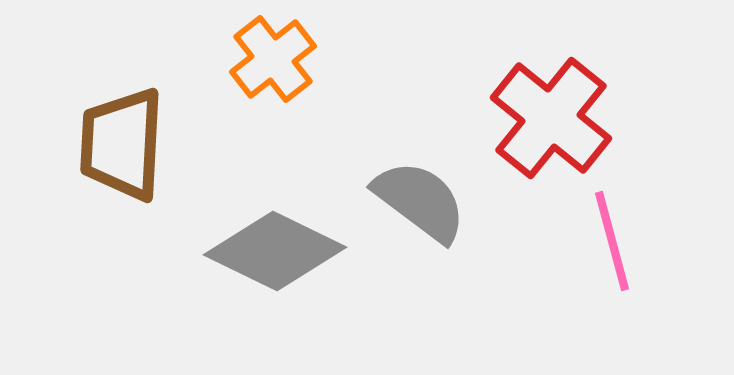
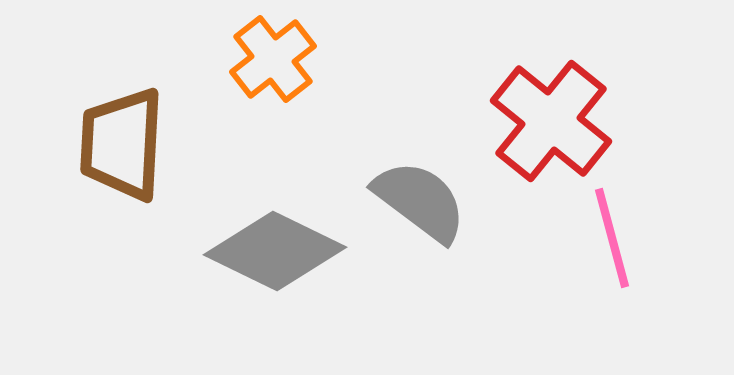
red cross: moved 3 px down
pink line: moved 3 px up
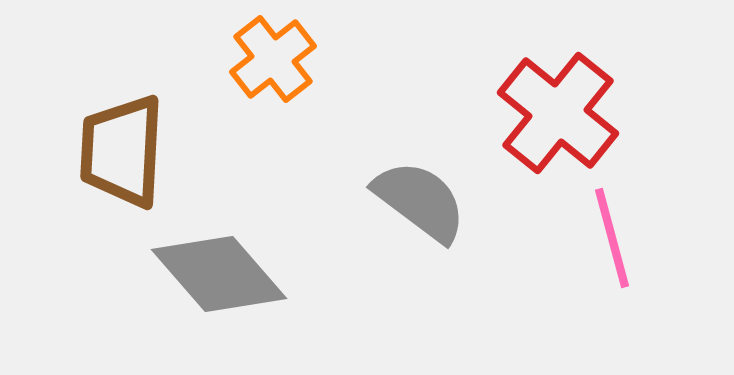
red cross: moved 7 px right, 8 px up
brown trapezoid: moved 7 px down
gray diamond: moved 56 px left, 23 px down; rotated 23 degrees clockwise
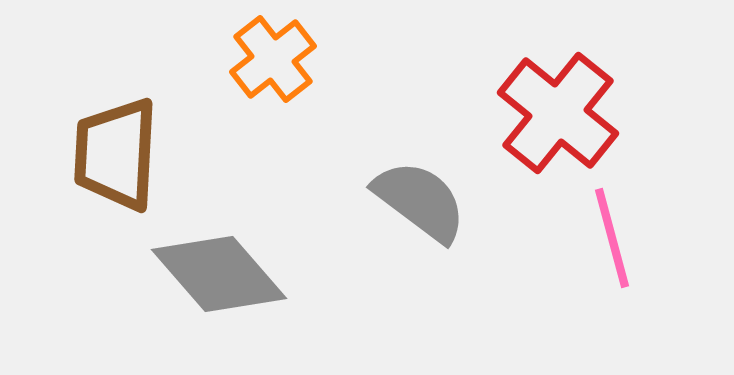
brown trapezoid: moved 6 px left, 3 px down
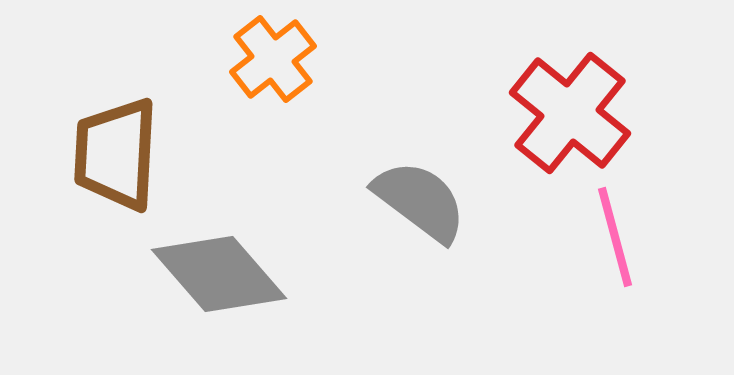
red cross: moved 12 px right
pink line: moved 3 px right, 1 px up
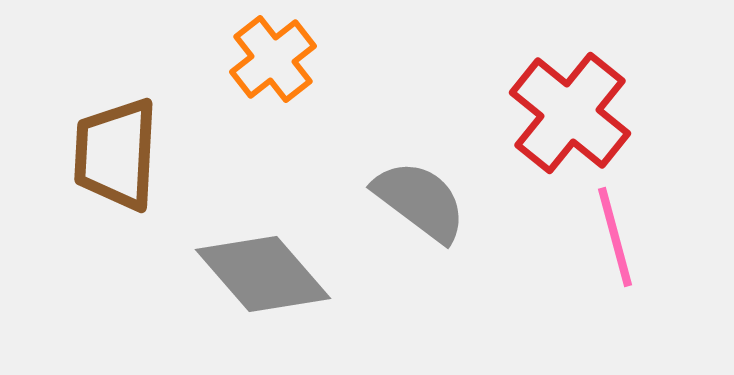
gray diamond: moved 44 px right
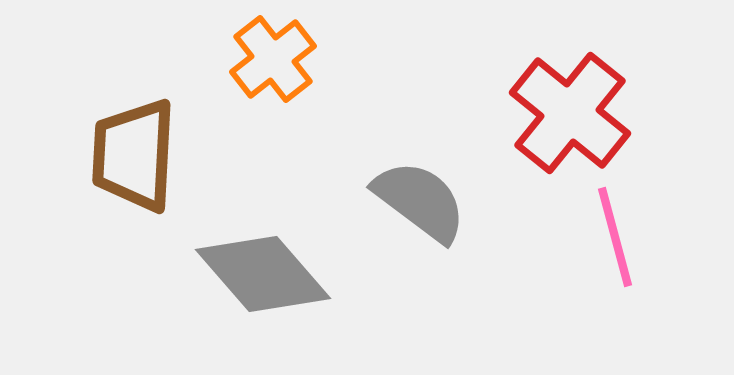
brown trapezoid: moved 18 px right, 1 px down
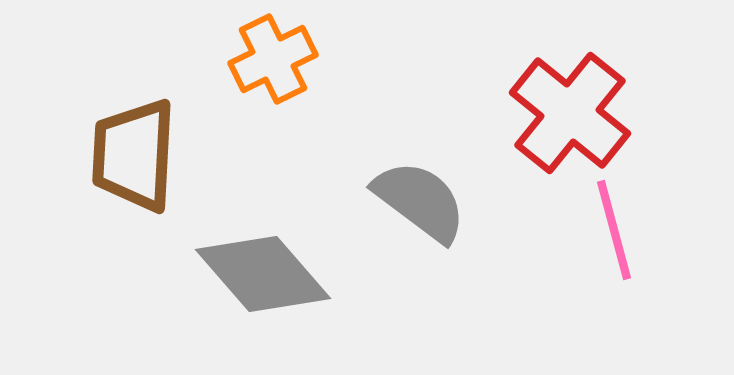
orange cross: rotated 12 degrees clockwise
pink line: moved 1 px left, 7 px up
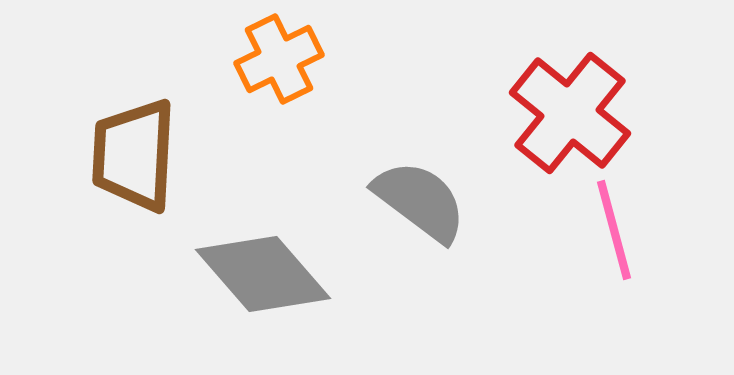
orange cross: moved 6 px right
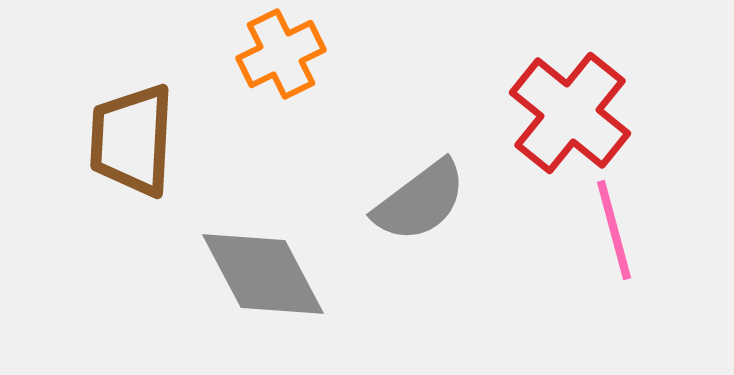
orange cross: moved 2 px right, 5 px up
brown trapezoid: moved 2 px left, 15 px up
gray semicircle: rotated 106 degrees clockwise
gray diamond: rotated 13 degrees clockwise
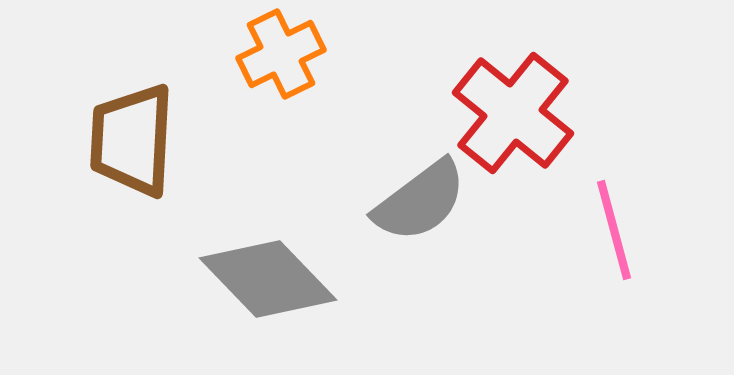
red cross: moved 57 px left
gray diamond: moved 5 px right, 5 px down; rotated 16 degrees counterclockwise
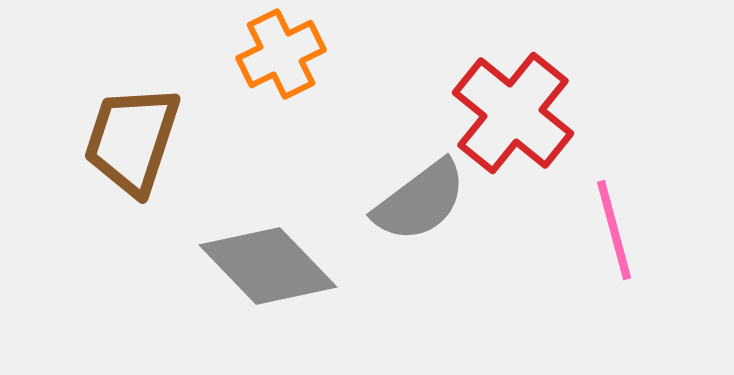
brown trapezoid: rotated 15 degrees clockwise
gray diamond: moved 13 px up
